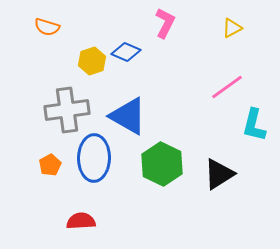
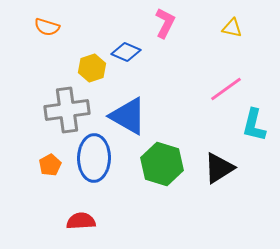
yellow triangle: rotated 40 degrees clockwise
yellow hexagon: moved 7 px down
pink line: moved 1 px left, 2 px down
green hexagon: rotated 9 degrees counterclockwise
black triangle: moved 6 px up
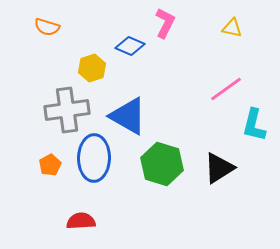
blue diamond: moved 4 px right, 6 px up
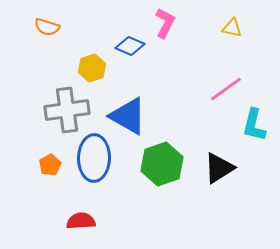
green hexagon: rotated 24 degrees clockwise
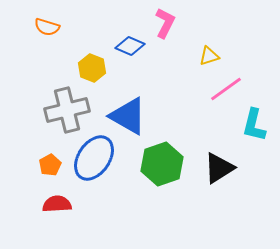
yellow triangle: moved 23 px left, 28 px down; rotated 30 degrees counterclockwise
yellow hexagon: rotated 20 degrees counterclockwise
gray cross: rotated 6 degrees counterclockwise
blue ellipse: rotated 33 degrees clockwise
red semicircle: moved 24 px left, 17 px up
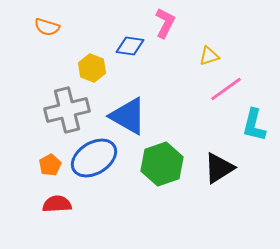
blue diamond: rotated 16 degrees counterclockwise
blue ellipse: rotated 24 degrees clockwise
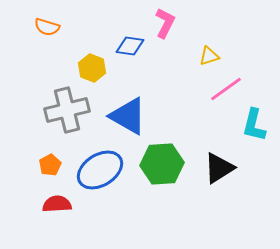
blue ellipse: moved 6 px right, 12 px down
green hexagon: rotated 15 degrees clockwise
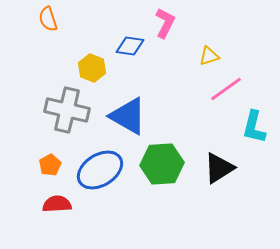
orange semicircle: moved 1 px right, 8 px up; rotated 55 degrees clockwise
gray cross: rotated 27 degrees clockwise
cyan L-shape: moved 2 px down
